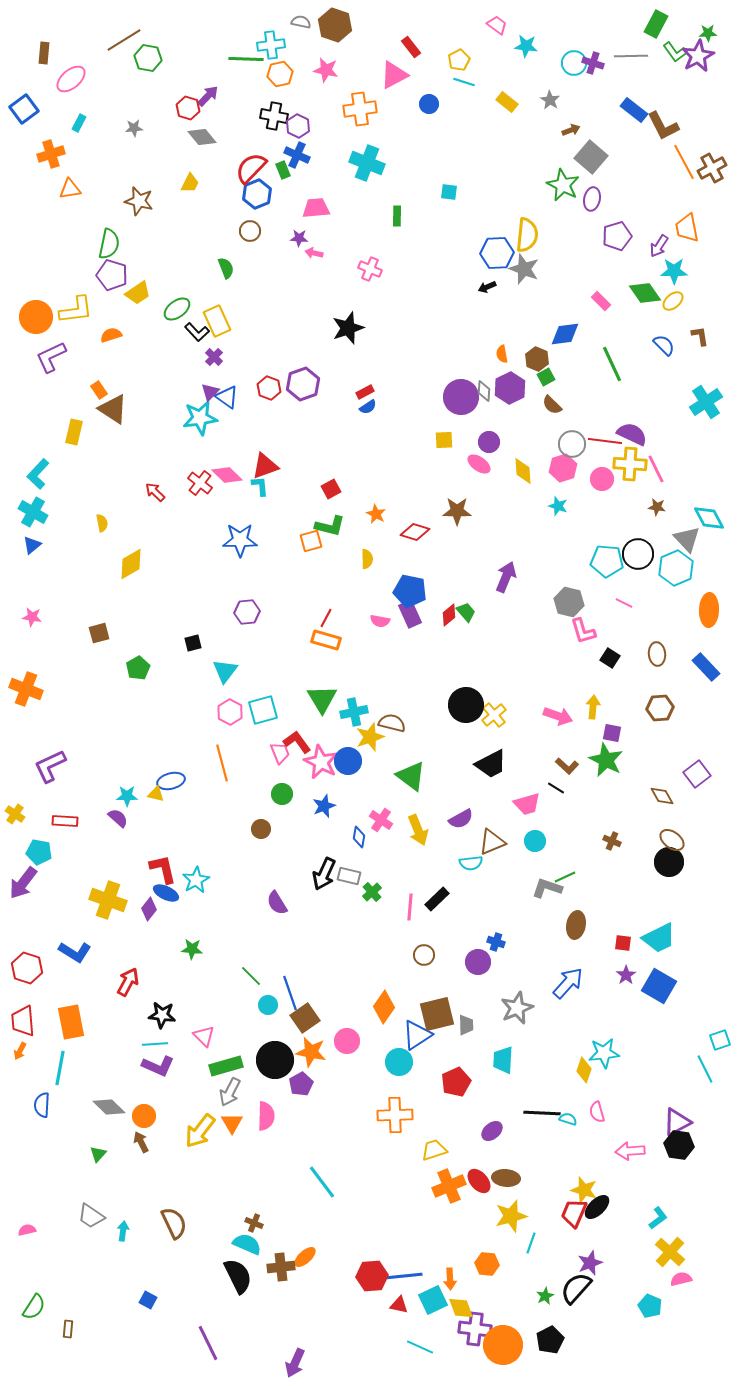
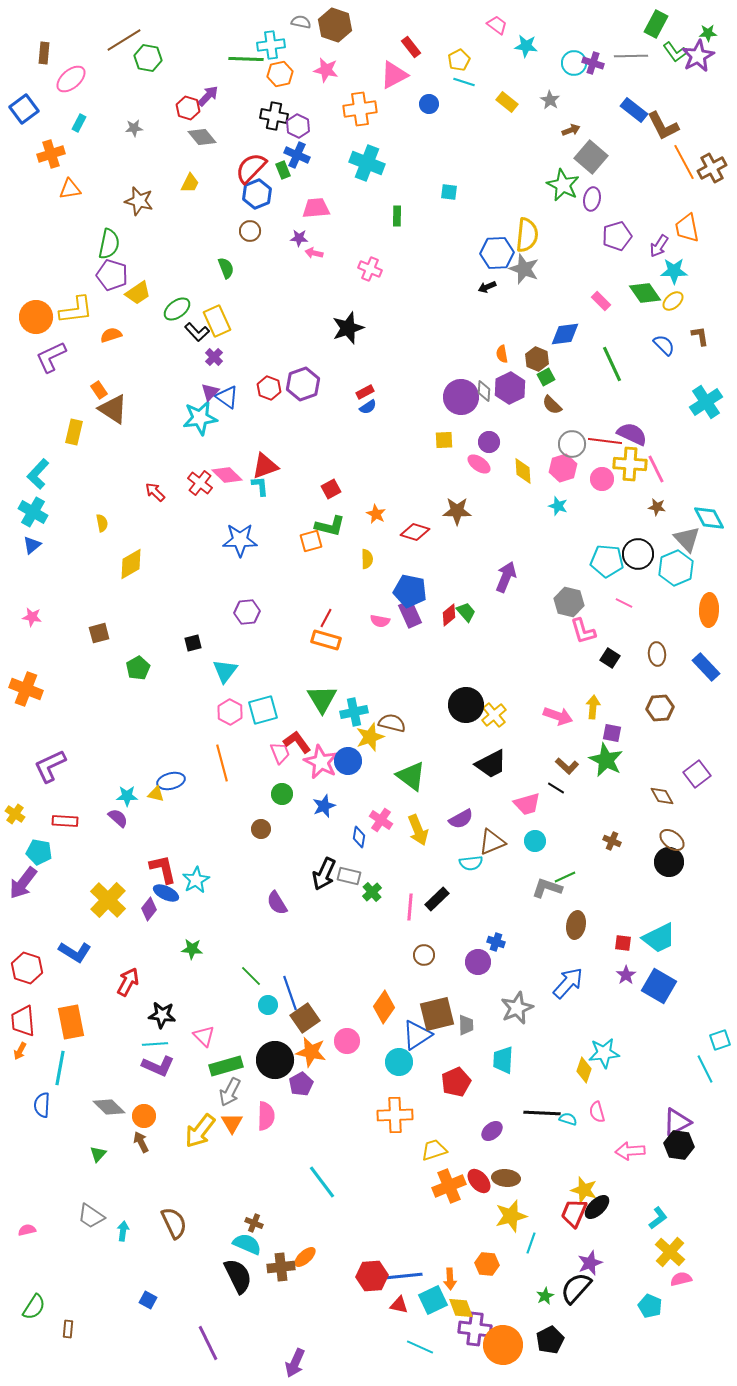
yellow cross at (108, 900): rotated 24 degrees clockwise
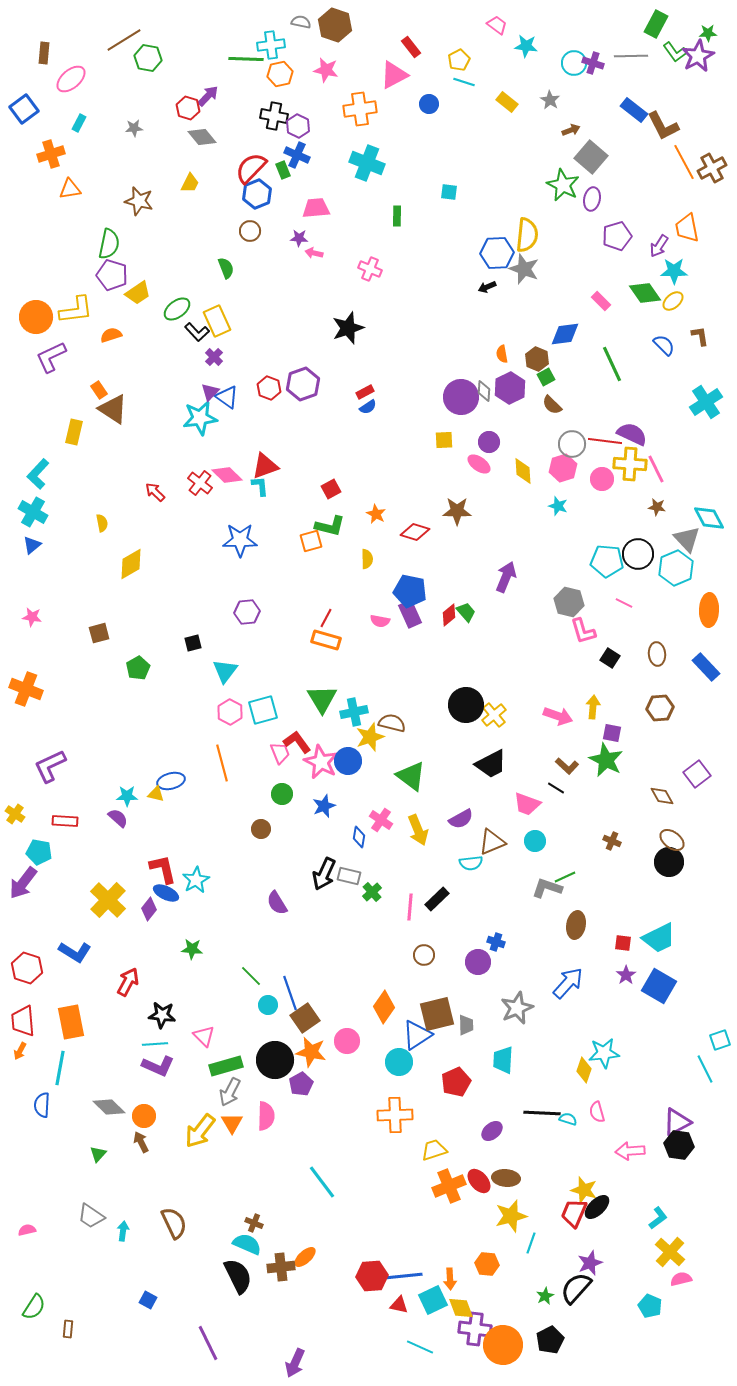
pink trapezoid at (527, 804): rotated 36 degrees clockwise
